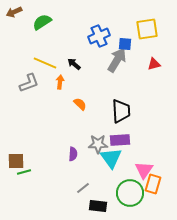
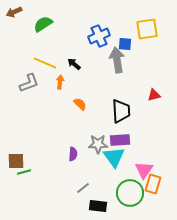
green semicircle: moved 1 px right, 2 px down
gray arrow: rotated 40 degrees counterclockwise
red triangle: moved 31 px down
cyan triangle: moved 3 px right, 1 px up
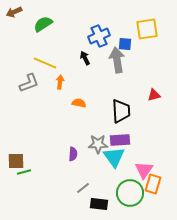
black arrow: moved 11 px right, 6 px up; rotated 24 degrees clockwise
orange semicircle: moved 1 px left, 1 px up; rotated 32 degrees counterclockwise
black rectangle: moved 1 px right, 2 px up
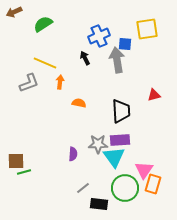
green circle: moved 5 px left, 5 px up
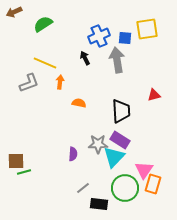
blue square: moved 6 px up
purple rectangle: rotated 36 degrees clockwise
cyan triangle: rotated 20 degrees clockwise
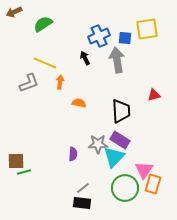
black rectangle: moved 17 px left, 1 px up
